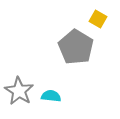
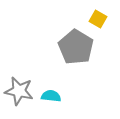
gray star: rotated 20 degrees counterclockwise
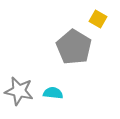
gray pentagon: moved 2 px left
cyan semicircle: moved 2 px right, 3 px up
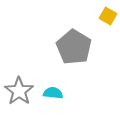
yellow square: moved 10 px right, 3 px up
gray star: rotated 24 degrees clockwise
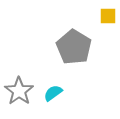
yellow square: rotated 30 degrees counterclockwise
cyan semicircle: rotated 42 degrees counterclockwise
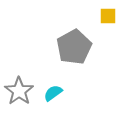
gray pentagon: rotated 12 degrees clockwise
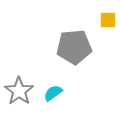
yellow square: moved 4 px down
gray pentagon: rotated 24 degrees clockwise
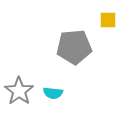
cyan semicircle: rotated 138 degrees counterclockwise
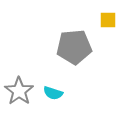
cyan semicircle: rotated 12 degrees clockwise
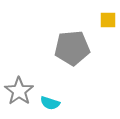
gray pentagon: moved 2 px left, 1 px down
cyan semicircle: moved 3 px left, 10 px down
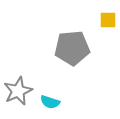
gray star: moved 1 px left; rotated 12 degrees clockwise
cyan semicircle: moved 1 px up
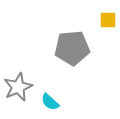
gray star: moved 4 px up
cyan semicircle: rotated 24 degrees clockwise
